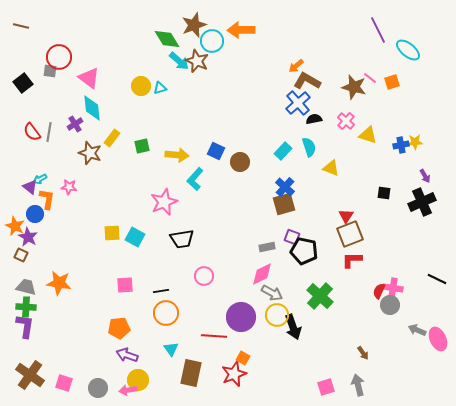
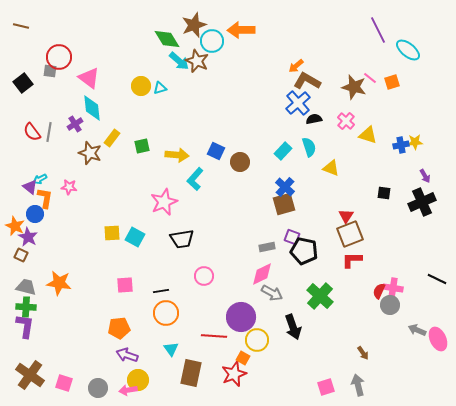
orange L-shape at (47, 199): moved 2 px left, 1 px up
yellow circle at (277, 315): moved 20 px left, 25 px down
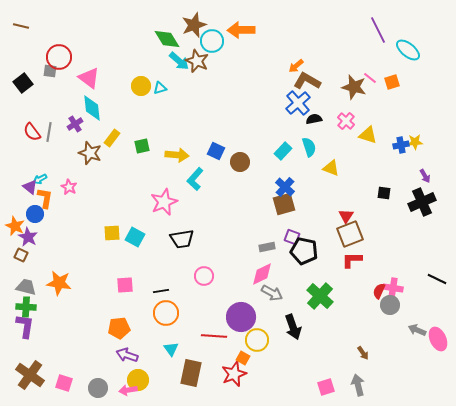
pink star at (69, 187): rotated 21 degrees clockwise
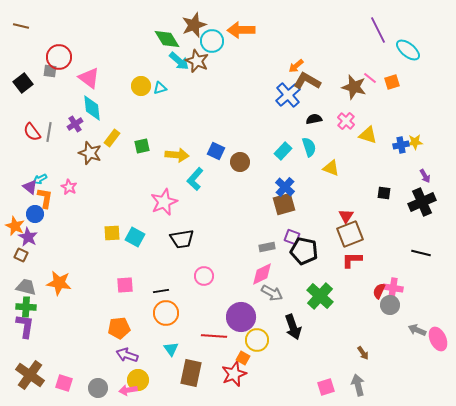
blue cross at (298, 103): moved 10 px left, 8 px up
black line at (437, 279): moved 16 px left, 26 px up; rotated 12 degrees counterclockwise
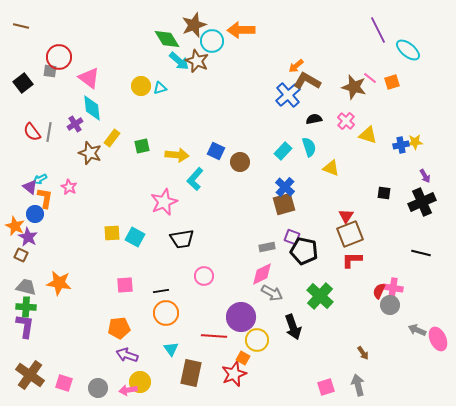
yellow circle at (138, 380): moved 2 px right, 2 px down
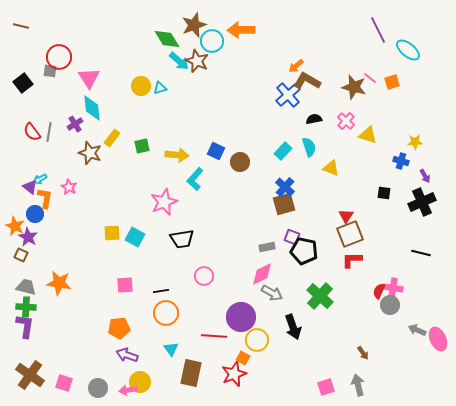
pink triangle at (89, 78): rotated 20 degrees clockwise
blue cross at (401, 145): moved 16 px down; rotated 28 degrees clockwise
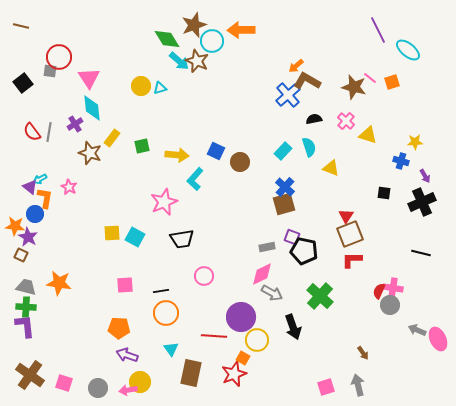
orange star at (15, 226): rotated 18 degrees counterclockwise
purple L-shape at (25, 326): rotated 15 degrees counterclockwise
orange pentagon at (119, 328): rotated 10 degrees clockwise
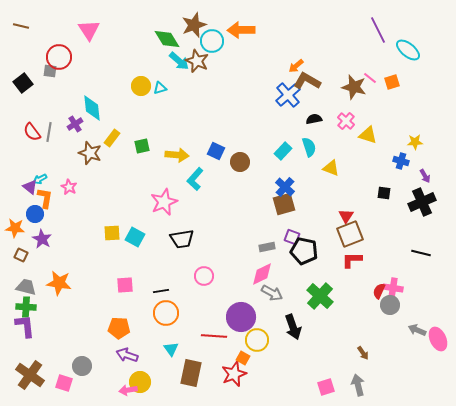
pink triangle at (89, 78): moved 48 px up
orange star at (15, 226): moved 2 px down
purple star at (28, 237): moved 14 px right, 2 px down
gray circle at (98, 388): moved 16 px left, 22 px up
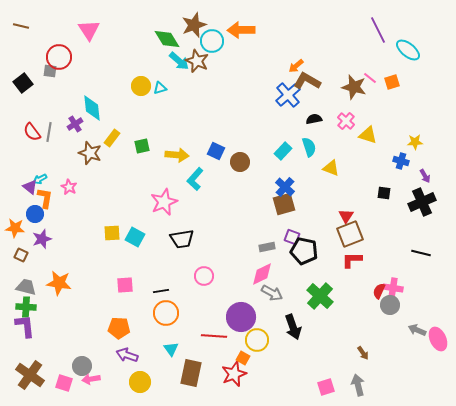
purple star at (42, 239): rotated 24 degrees clockwise
pink arrow at (128, 390): moved 37 px left, 11 px up
